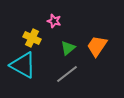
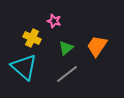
green triangle: moved 2 px left
cyan triangle: moved 1 px right, 2 px down; rotated 12 degrees clockwise
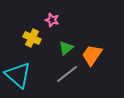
pink star: moved 2 px left, 1 px up
orange trapezoid: moved 5 px left, 9 px down
cyan triangle: moved 6 px left, 8 px down
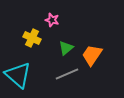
gray line: rotated 15 degrees clockwise
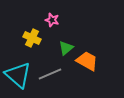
orange trapezoid: moved 5 px left, 6 px down; rotated 85 degrees clockwise
gray line: moved 17 px left
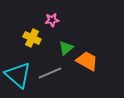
pink star: rotated 24 degrees counterclockwise
gray line: moved 1 px up
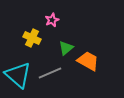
pink star: rotated 16 degrees counterclockwise
orange trapezoid: moved 1 px right
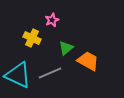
cyan triangle: rotated 16 degrees counterclockwise
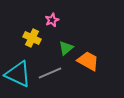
cyan triangle: moved 1 px up
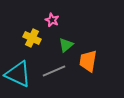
pink star: rotated 24 degrees counterclockwise
green triangle: moved 3 px up
orange trapezoid: rotated 110 degrees counterclockwise
gray line: moved 4 px right, 2 px up
